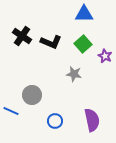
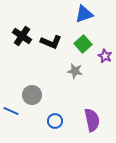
blue triangle: rotated 18 degrees counterclockwise
gray star: moved 1 px right, 3 px up
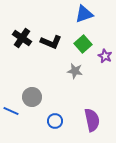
black cross: moved 2 px down
gray circle: moved 2 px down
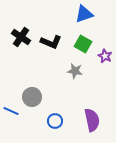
black cross: moved 1 px left, 1 px up
green square: rotated 18 degrees counterclockwise
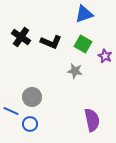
blue circle: moved 25 px left, 3 px down
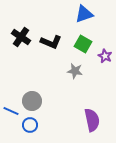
gray circle: moved 4 px down
blue circle: moved 1 px down
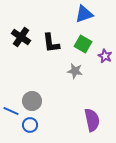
black L-shape: moved 1 px down; rotated 60 degrees clockwise
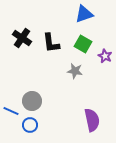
black cross: moved 1 px right, 1 px down
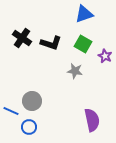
black L-shape: rotated 65 degrees counterclockwise
blue circle: moved 1 px left, 2 px down
